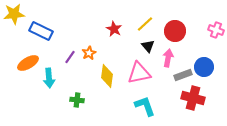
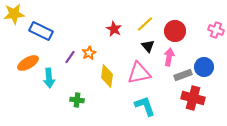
pink arrow: moved 1 px right, 1 px up
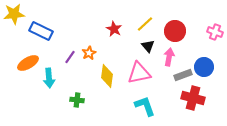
pink cross: moved 1 px left, 2 px down
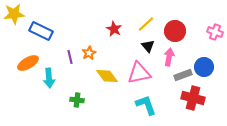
yellow line: moved 1 px right
purple line: rotated 48 degrees counterclockwise
yellow diamond: rotated 45 degrees counterclockwise
cyan L-shape: moved 1 px right, 1 px up
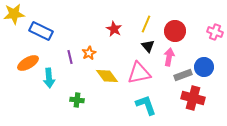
yellow line: rotated 24 degrees counterclockwise
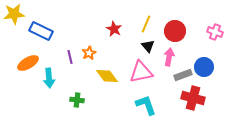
pink triangle: moved 2 px right, 1 px up
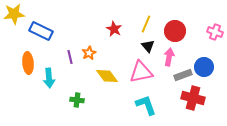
orange ellipse: rotated 65 degrees counterclockwise
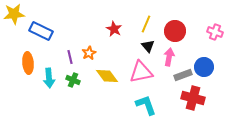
green cross: moved 4 px left, 20 px up; rotated 16 degrees clockwise
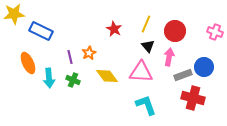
orange ellipse: rotated 20 degrees counterclockwise
pink triangle: rotated 15 degrees clockwise
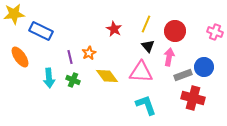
orange ellipse: moved 8 px left, 6 px up; rotated 10 degrees counterclockwise
